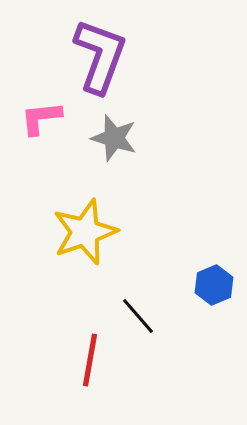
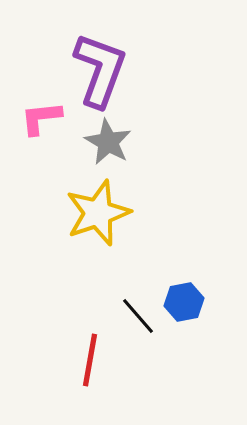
purple L-shape: moved 14 px down
gray star: moved 6 px left, 4 px down; rotated 12 degrees clockwise
yellow star: moved 13 px right, 19 px up
blue hexagon: moved 30 px left, 17 px down; rotated 12 degrees clockwise
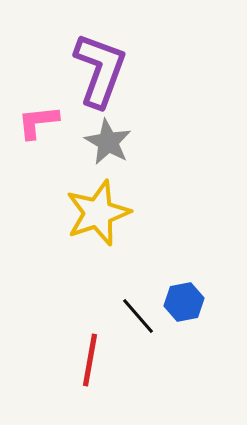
pink L-shape: moved 3 px left, 4 px down
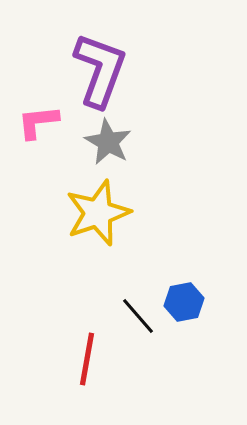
red line: moved 3 px left, 1 px up
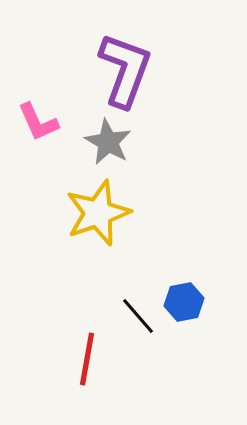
purple L-shape: moved 25 px right
pink L-shape: rotated 108 degrees counterclockwise
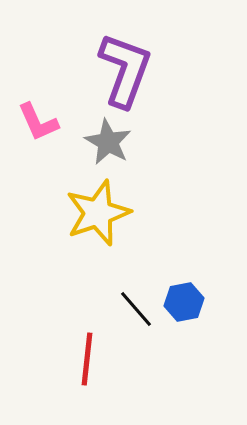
black line: moved 2 px left, 7 px up
red line: rotated 4 degrees counterclockwise
